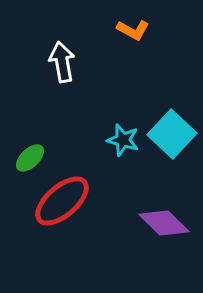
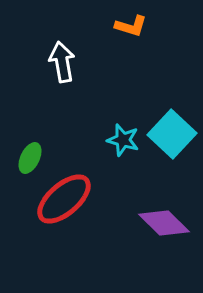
orange L-shape: moved 2 px left, 4 px up; rotated 12 degrees counterclockwise
green ellipse: rotated 20 degrees counterclockwise
red ellipse: moved 2 px right, 2 px up
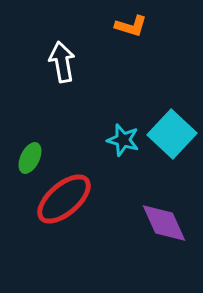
purple diamond: rotated 21 degrees clockwise
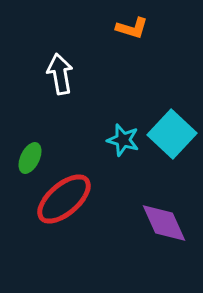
orange L-shape: moved 1 px right, 2 px down
white arrow: moved 2 px left, 12 px down
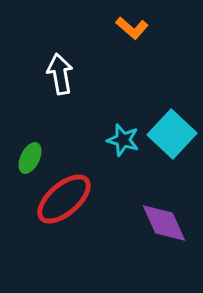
orange L-shape: rotated 24 degrees clockwise
